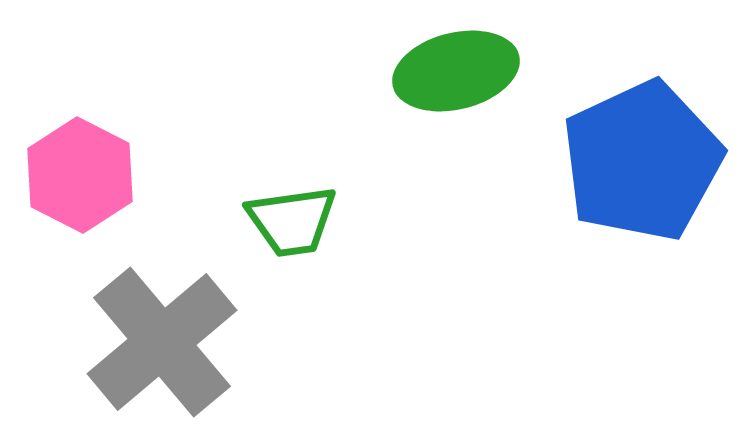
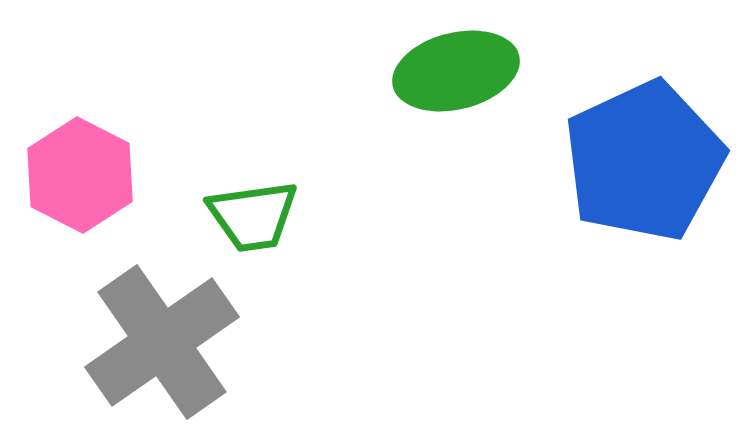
blue pentagon: moved 2 px right
green trapezoid: moved 39 px left, 5 px up
gray cross: rotated 5 degrees clockwise
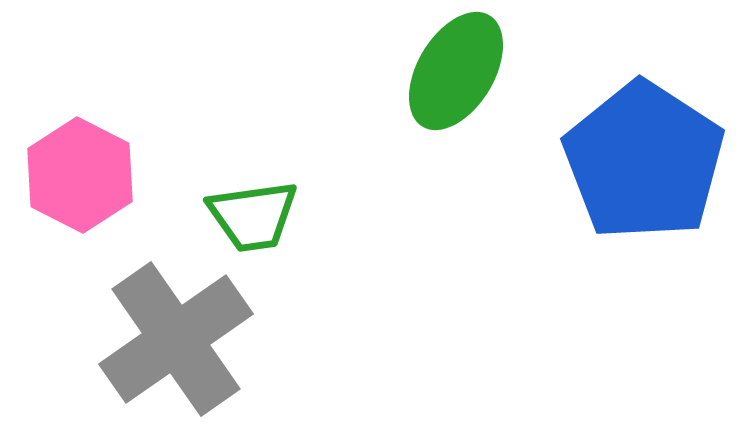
green ellipse: rotated 45 degrees counterclockwise
blue pentagon: rotated 14 degrees counterclockwise
gray cross: moved 14 px right, 3 px up
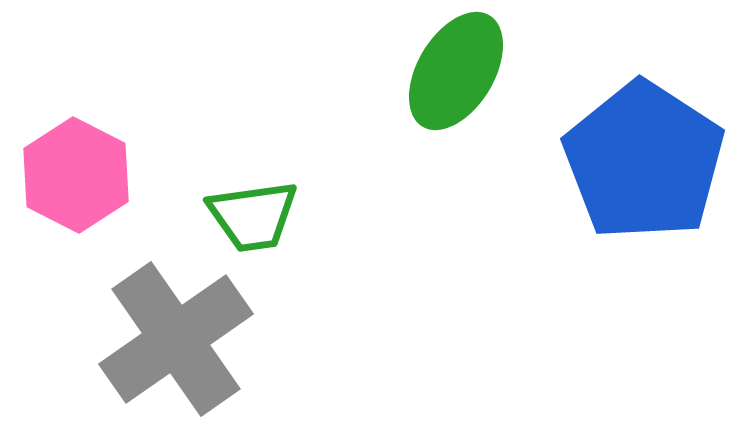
pink hexagon: moved 4 px left
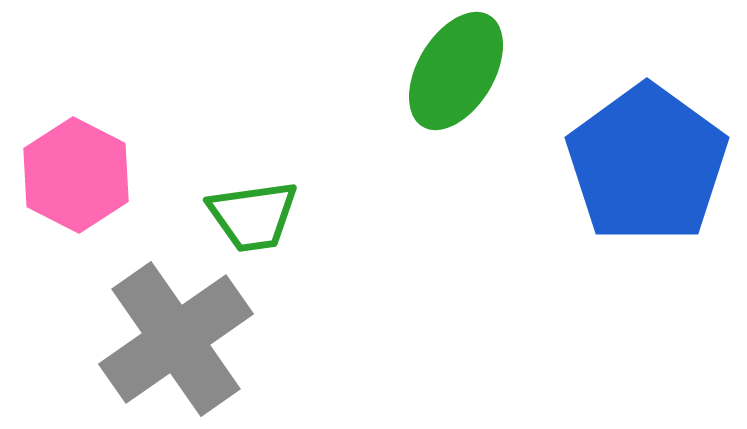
blue pentagon: moved 3 px right, 3 px down; rotated 3 degrees clockwise
